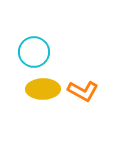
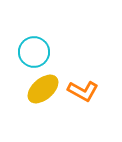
yellow ellipse: rotated 40 degrees counterclockwise
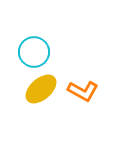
yellow ellipse: moved 2 px left
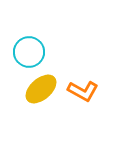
cyan circle: moved 5 px left
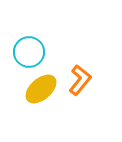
orange L-shape: moved 3 px left, 11 px up; rotated 80 degrees counterclockwise
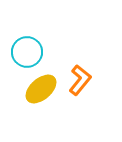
cyan circle: moved 2 px left
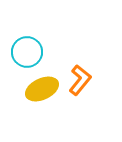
yellow ellipse: moved 1 px right; rotated 16 degrees clockwise
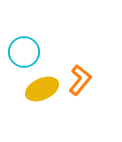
cyan circle: moved 3 px left
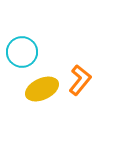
cyan circle: moved 2 px left
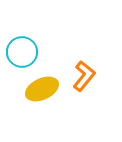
orange L-shape: moved 4 px right, 4 px up
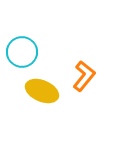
yellow ellipse: moved 2 px down; rotated 48 degrees clockwise
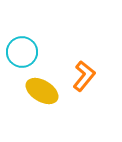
yellow ellipse: rotated 8 degrees clockwise
